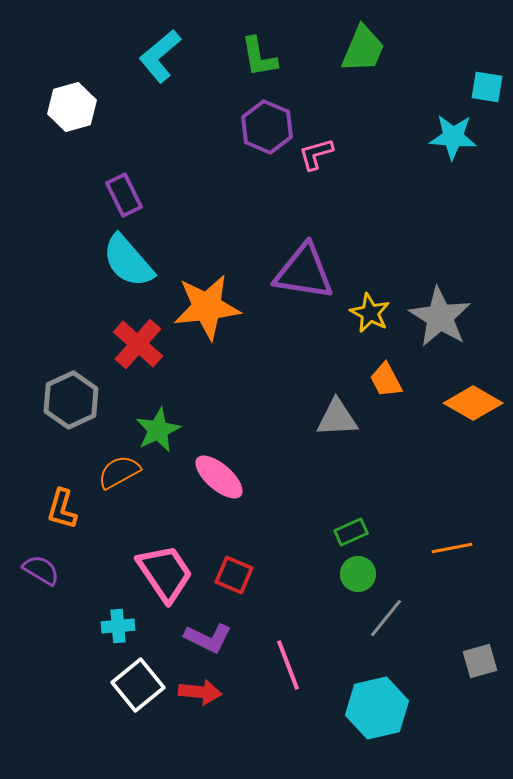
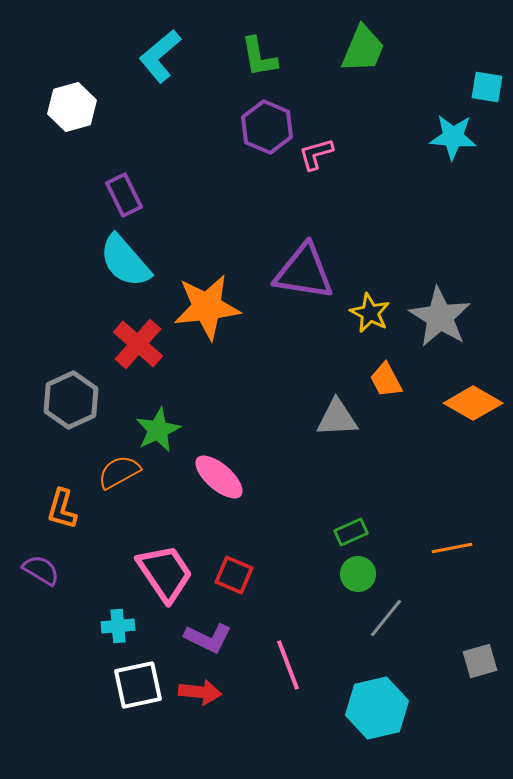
cyan semicircle: moved 3 px left
white square: rotated 27 degrees clockwise
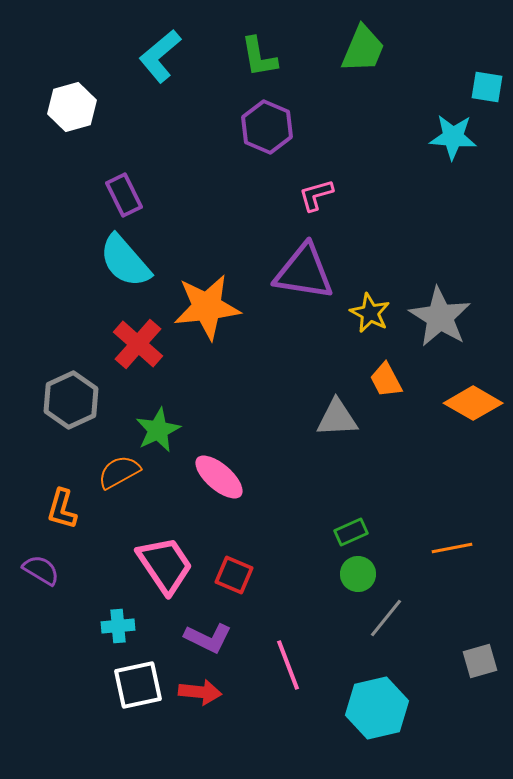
pink L-shape: moved 41 px down
pink trapezoid: moved 8 px up
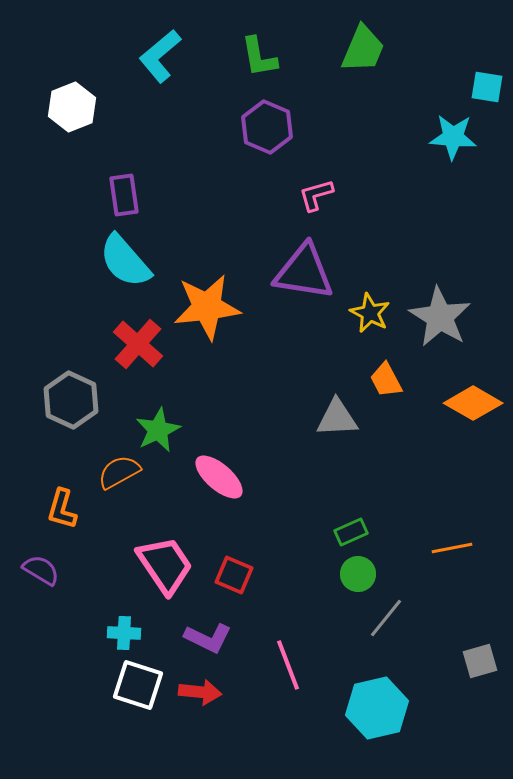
white hexagon: rotated 6 degrees counterclockwise
purple rectangle: rotated 18 degrees clockwise
gray hexagon: rotated 10 degrees counterclockwise
cyan cross: moved 6 px right, 7 px down; rotated 8 degrees clockwise
white square: rotated 30 degrees clockwise
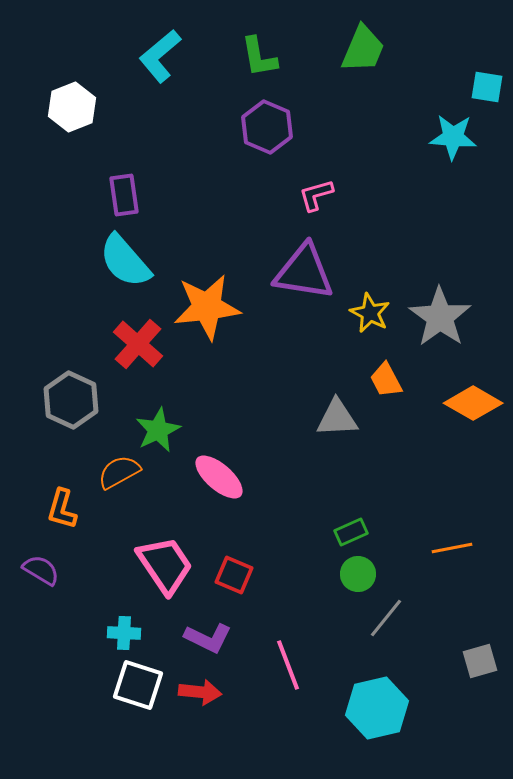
gray star: rotated 4 degrees clockwise
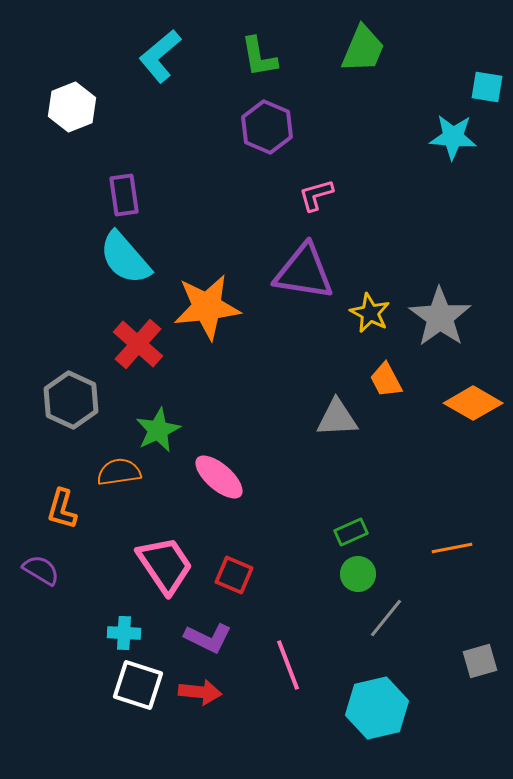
cyan semicircle: moved 3 px up
orange semicircle: rotated 21 degrees clockwise
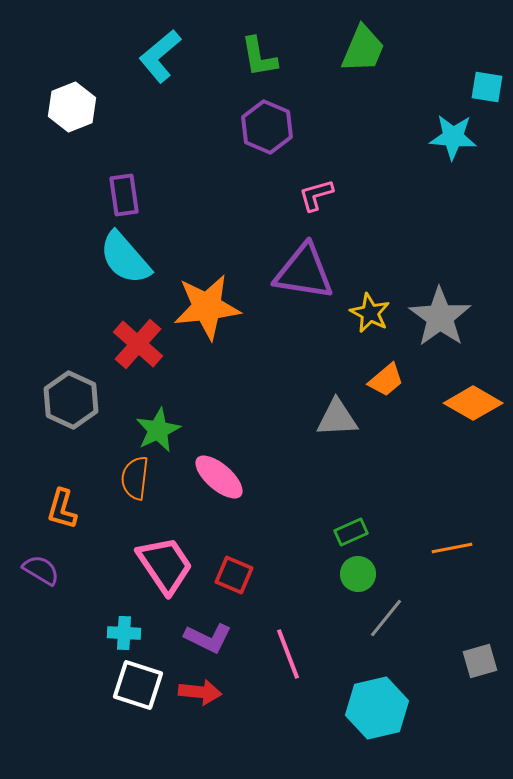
orange trapezoid: rotated 102 degrees counterclockwise
orange semicircle: moved 16 px right, 6 px down; rotated 75 degrees counterclockwise
pink line: moved 11 px up
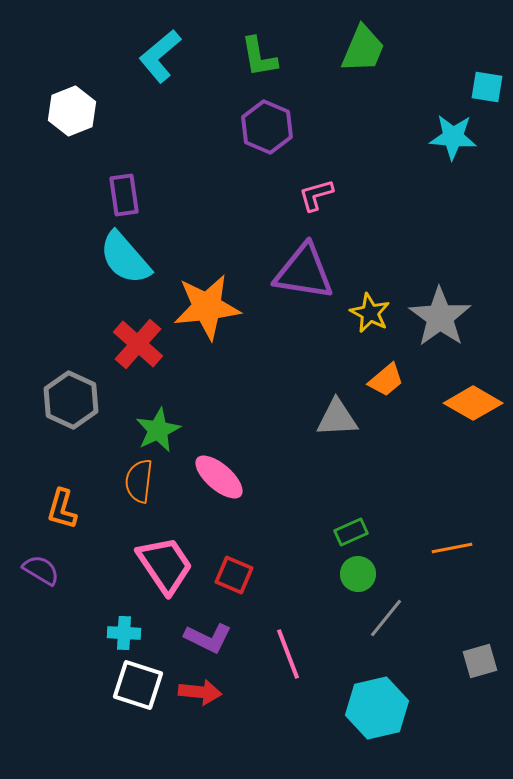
white hexagon: moved 4 px down
orange semicircle: moved 4 px right, 3 px down
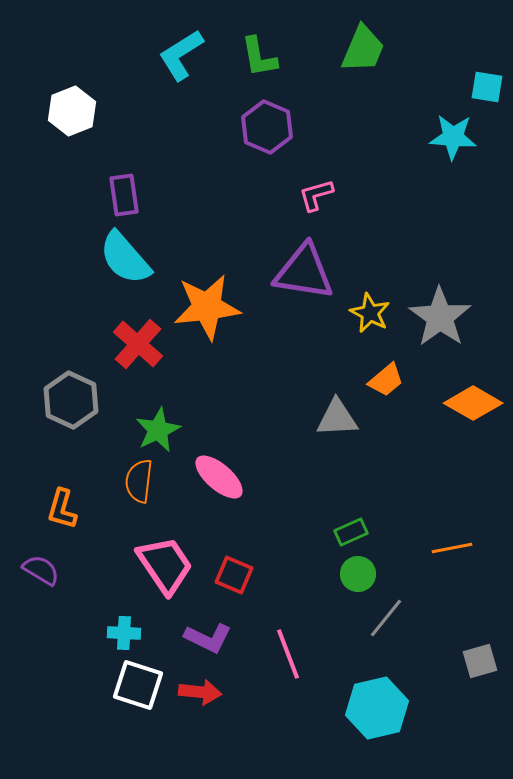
cyan L-shape: moved 21 px right, 1 px up; rotated 8 degrees clockwise
